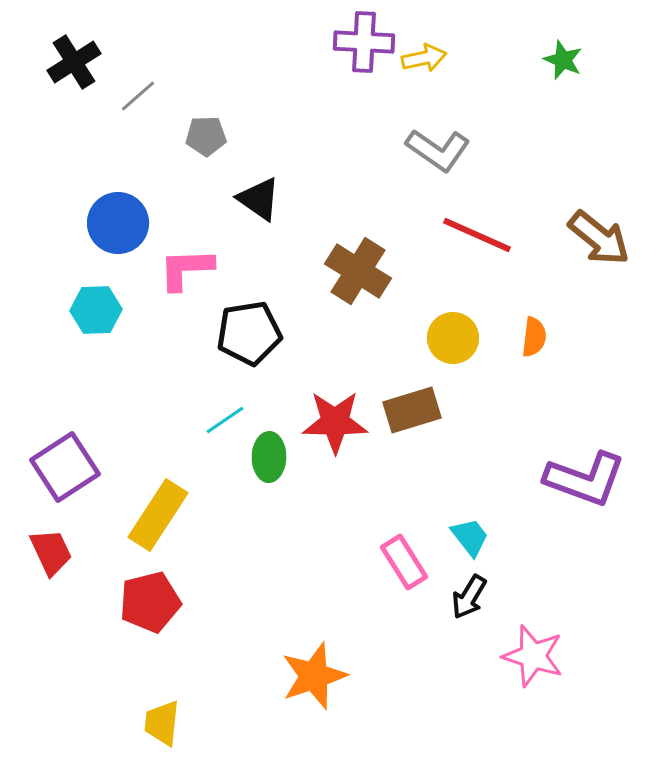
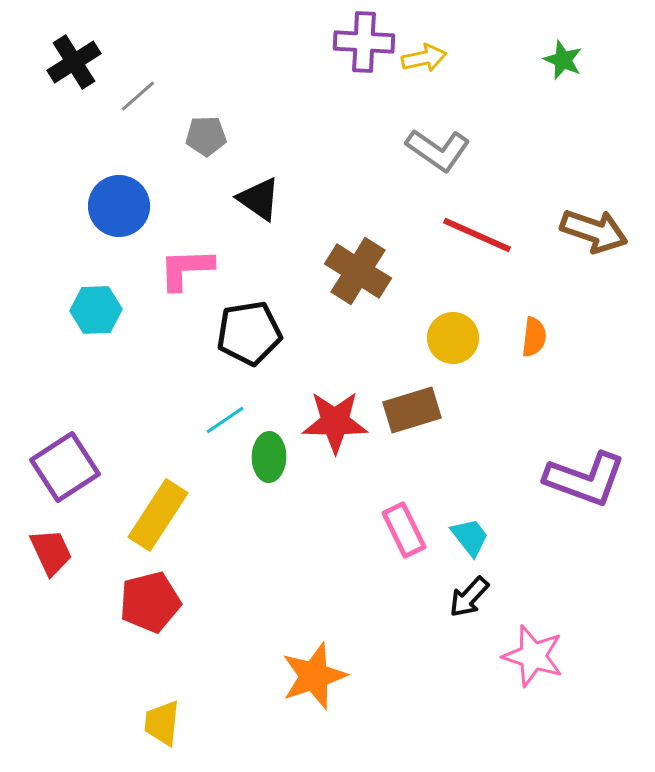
blue circle: moved 1 px right, 17 px up
brown arrow: moved 5 px left, 7 px up; rotated 20 degrees counterclockwise
pink rectangle: moved 32 px up; rotated 6 degrees clockwise
black arrow: rotated 12 degrees clockwise
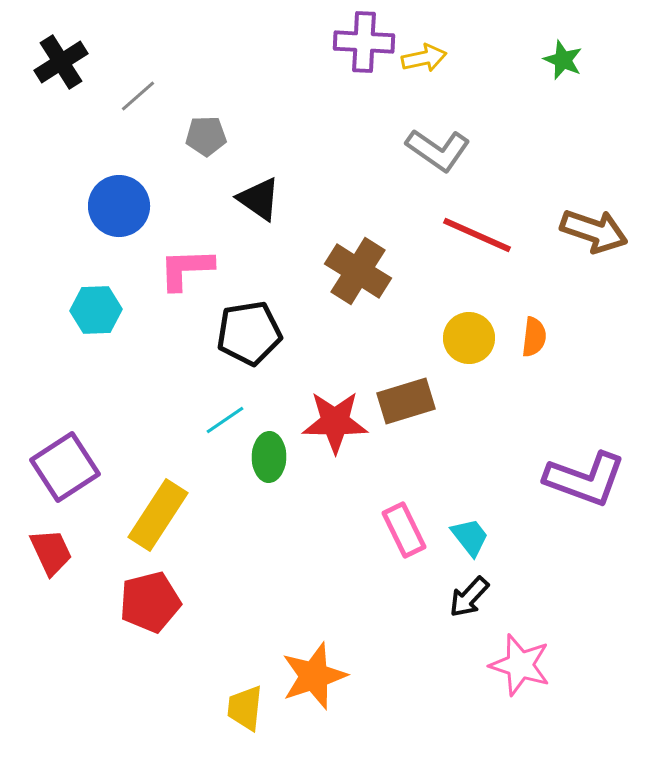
black cross: moved 13 px left
yellow circle: moved 16 px right
brown rectangle: moved 6 px left, 9 px up
pink star: moved 13 px left, 9 px down
yellow trapezoid: moved 83 px right, 15 px up
